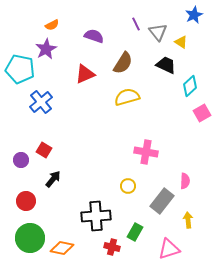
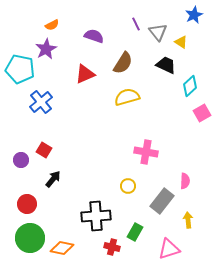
red circle: moved 1 px right, 3 px down
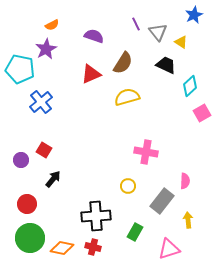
red triangle: moved 6 px right
red cross: moved 19 px left
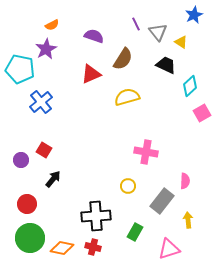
brown semicircle: moved 4 px up
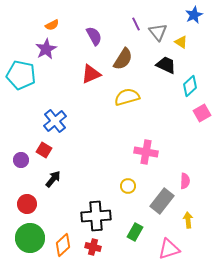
purple semicircle: rotated 42 degrees clockwise
cyan pentagon: moved 1 px right, 6 px down
blue cross: moved 14 px right, 19 px down
orange diamond: moved 1 px right, 3 px up; rotated 55 degrees counterclockwise
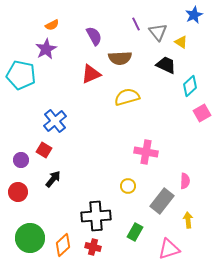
brown semicircle: moved 3 px left, 1 px up; rotated 55 degrees clockwise
red circle: moved 9 px left, 12 px up
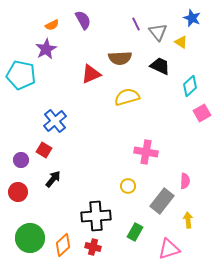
blue star: moved 2 px left, 3 px down; rotated 24 degrees counterclockwise
purple semicircle: moved 11 px left, 16 px up
black trapezoid: moved 6 px left, 1 px down
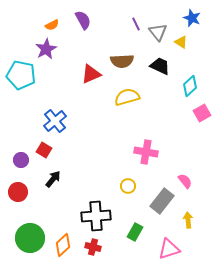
brown semicircle: moved 2 px right, 3 px down
pink semicircle: rotated 42 degrees counterclockwise
